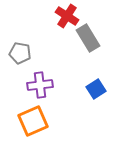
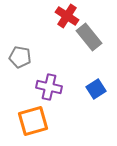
gray rectangle: moved 1 px right, 1 px up; rotated 8 degrees counterclockwise
gray pentagon: moved 4 px down
purple cross: moved 9 px right, 2 px down; rotated 20 degrees clockwise
orange square: rotated 8 degrees clockwise
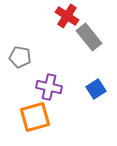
orange square: moved 2 px right, 4 px up
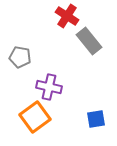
gray rectangle: moved 4 px down
blue square: moved 30 px down; rotated 24 degrees clockwise
orange square: rotated 20 degrees counterclockwise
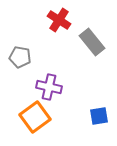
red cross: moved 8 px left, 4 px down
gray rectangle: moved 3 px right, 1 px down
blue square: moved 3 px right, 3 px up
